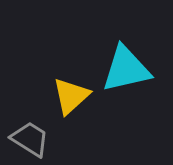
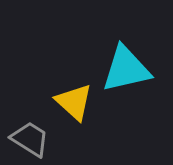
yellow triangle: moved 3 px right, 6 px down; rotated 36 degrees counterclockwise
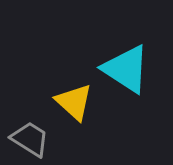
cyan triangle: rotated 46 degrees clockwise
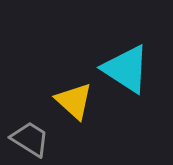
yellow triangle: moved 1 px up
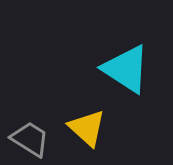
yellow triangle: moved 13 px right, 27 px down
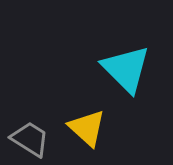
cyan triangle: rotated 12 degrees clockwise
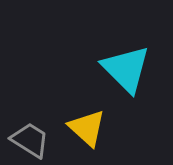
gray trapezoid: moved 1 px down
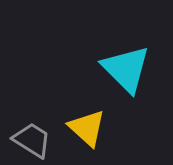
gray trapezoid: moved 2 px right
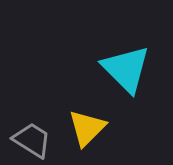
yellow triangle: rotated 33 degrees clockwise
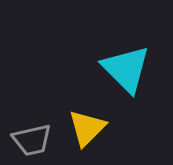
gray trapezoid: rotated 135 degrees clockwise
